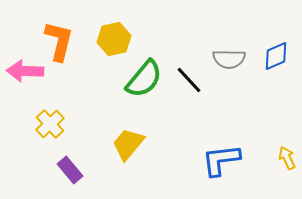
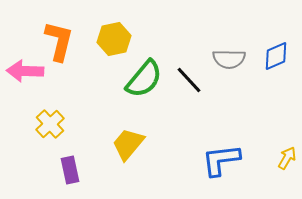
yellow arrow: rotated 55 degrees clockwise
purple rectangle: rotated 28 degrees clockwise
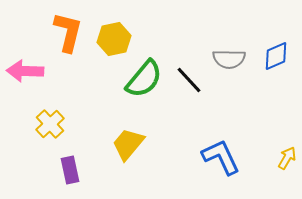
orange L-shape: moved 9 px right, 9 px up
blue L-shape: moved 3 px up; rotated 72 degrees clockwise
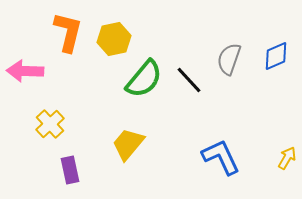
gray semicircle: rotated 108 degrees clockwise
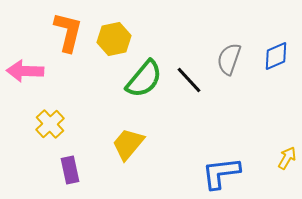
blue L-shape: moved 16 px down; rotated 72 degrees counterclockwise
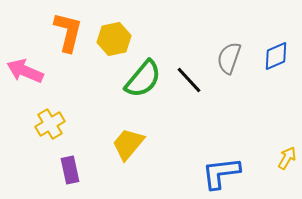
gray semicircle: moved 1 px up
pink arrow: rotated 21 degrees clockwise
green semicircle: moved 1 px left
yellow cross: rotated 12 degrees clockwise
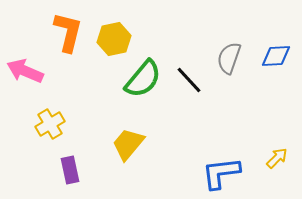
blue diamond: rotated 20 degrees clockwise
yellow arrow: moved 10 px left; rotated 15 degrees clockwise
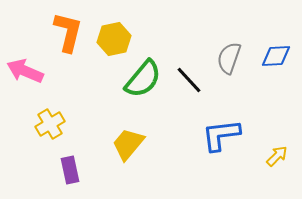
yellow arrow: moved 2 px up
blue L-shape: moved 38 px up
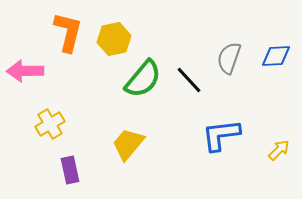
pink arrow: rotated 24 degrees counterclockwise
yellow arrow: moved 2 px right, 6 px up
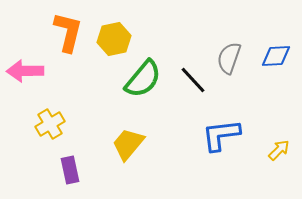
black line: moved 4 px right
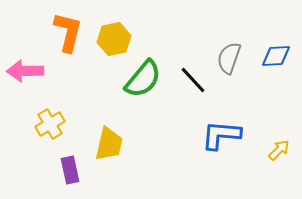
blue L-shape: rotated 12 degrees clockwise
yellow trapezoid: moved 19 px left; rotated 153 degrees clockwise
